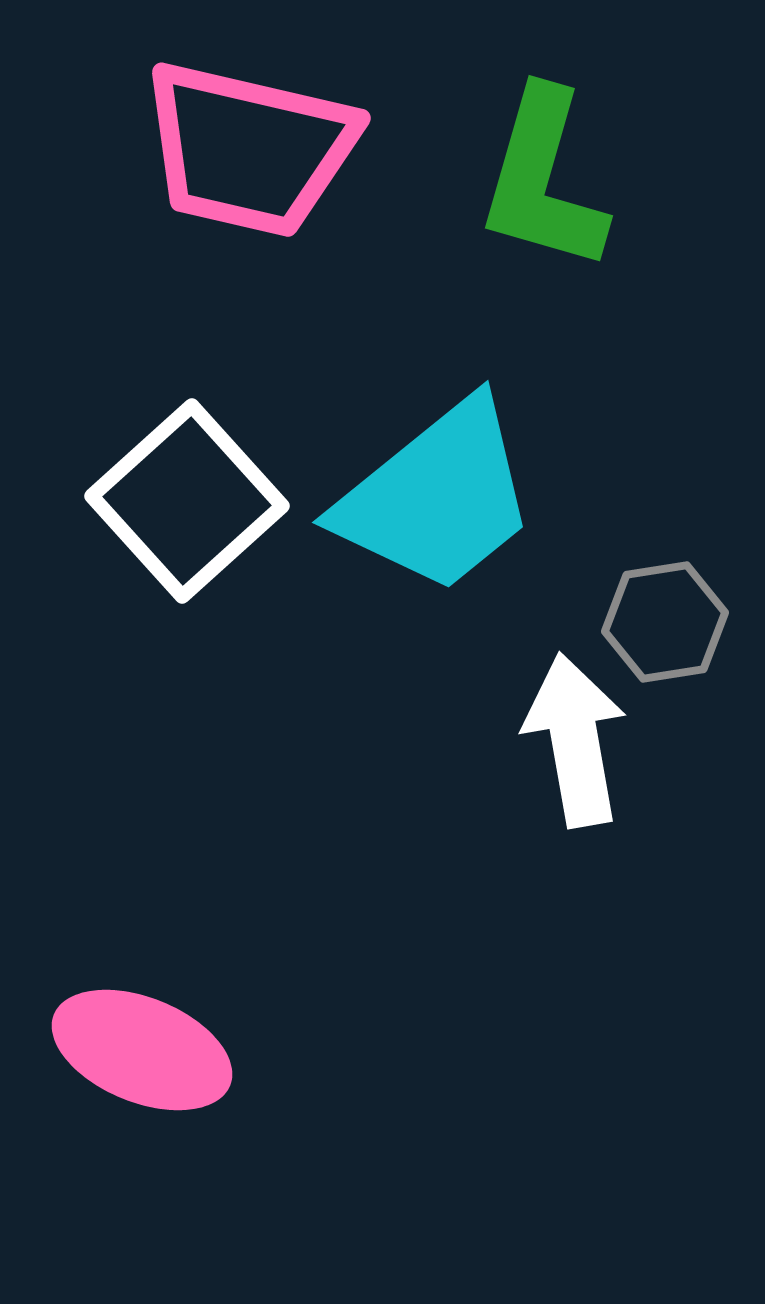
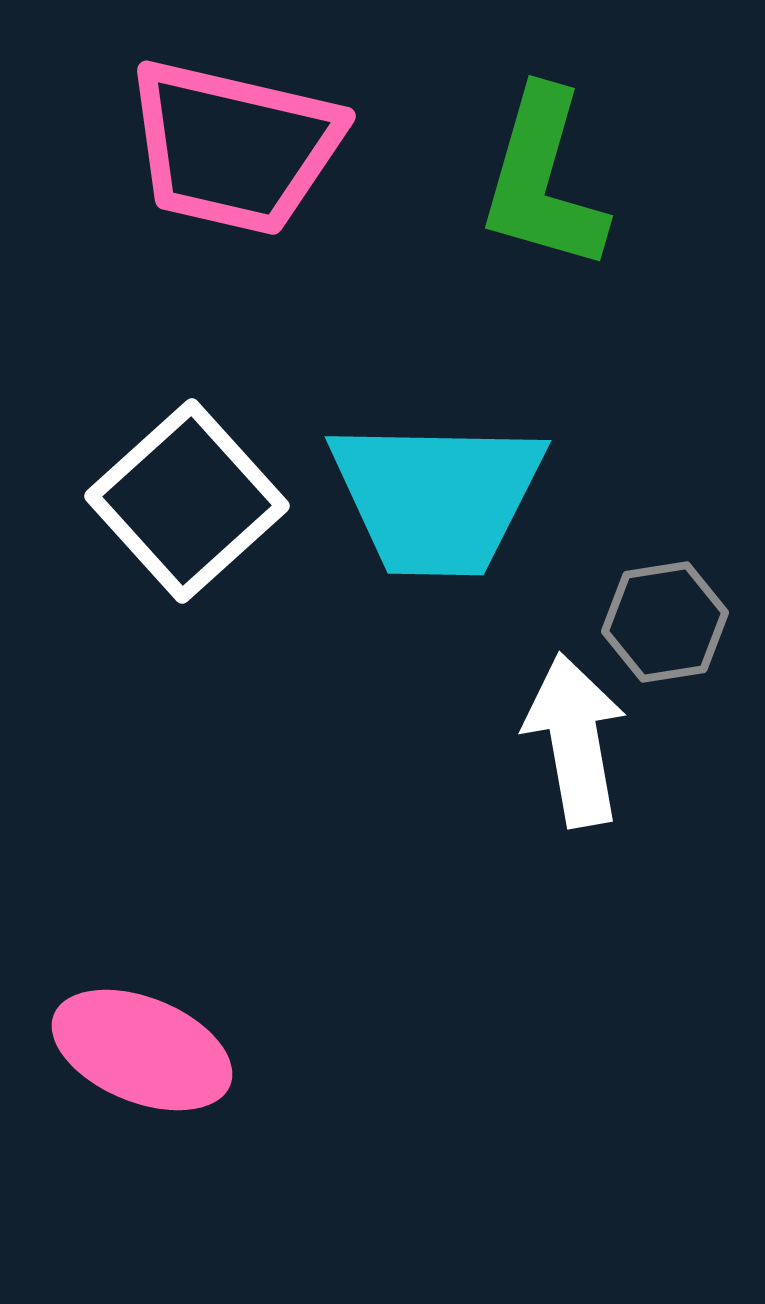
pink trapezoid: moved 15 px left, 2 px up
cyan trapezoid: rotated 40 degrees clockwise
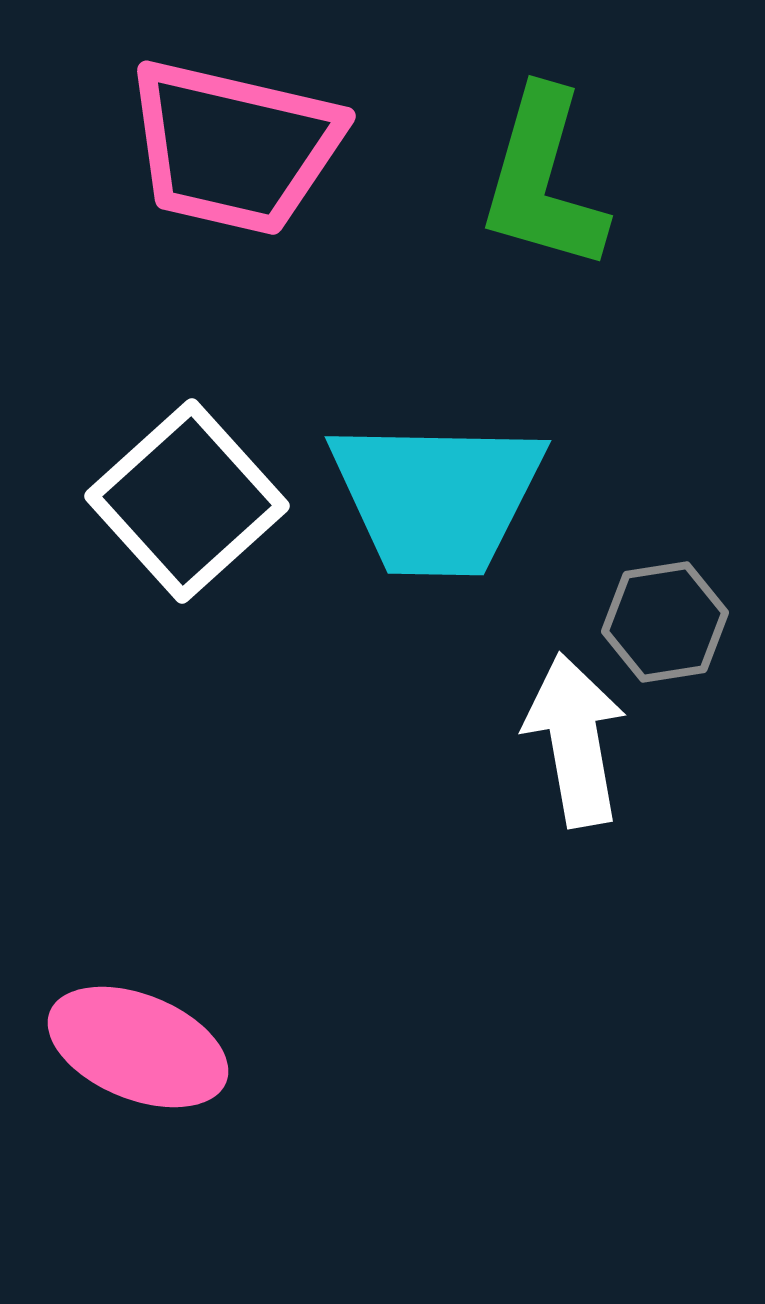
pink ellipse: moved 4 px left, 3 px up
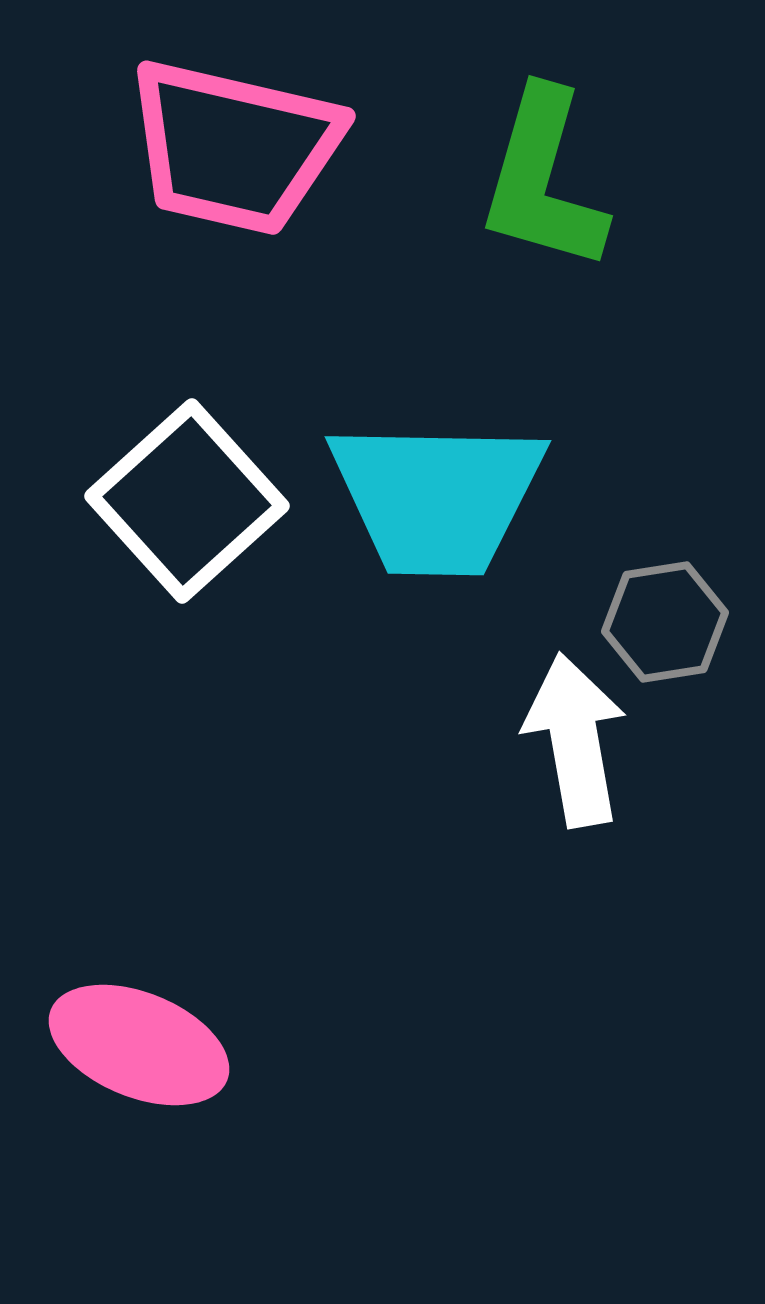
pink ellipse: moved 1 px right, 2 px up
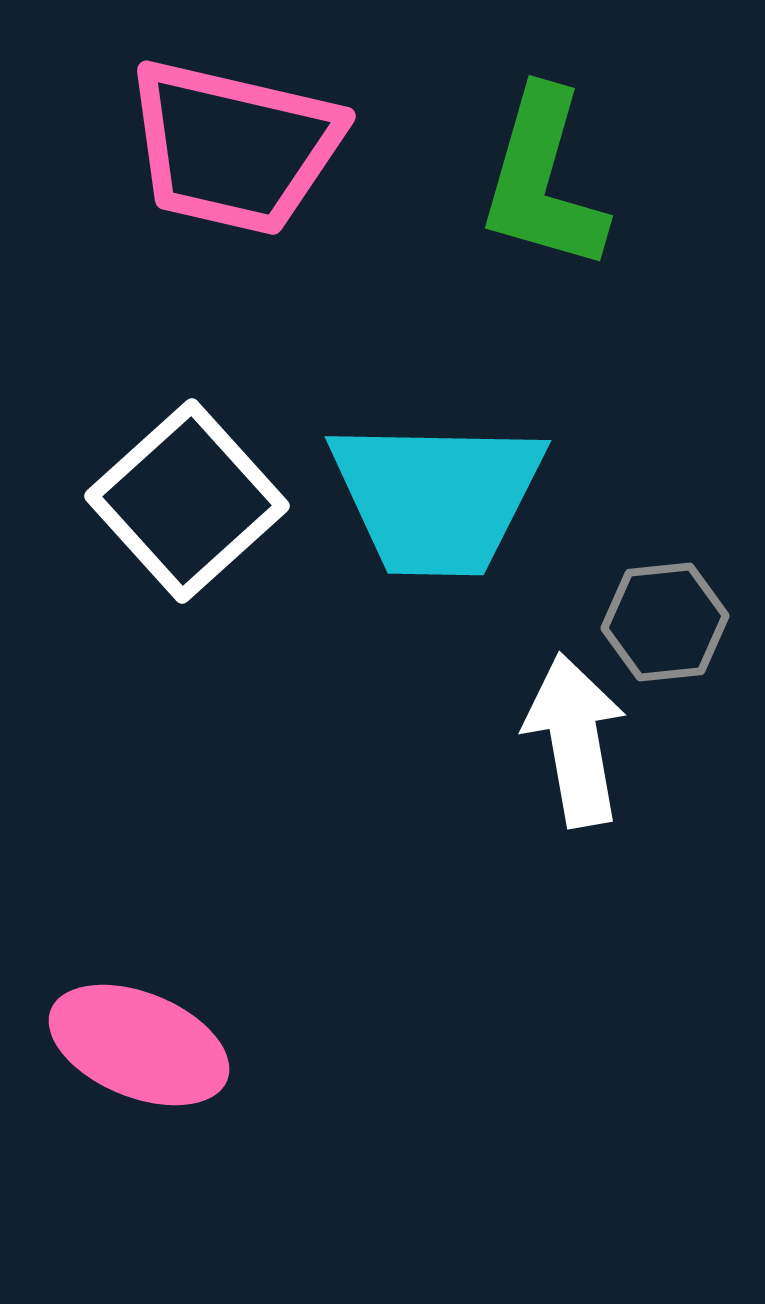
gray hexagon: rotated 3 degrees clockwise
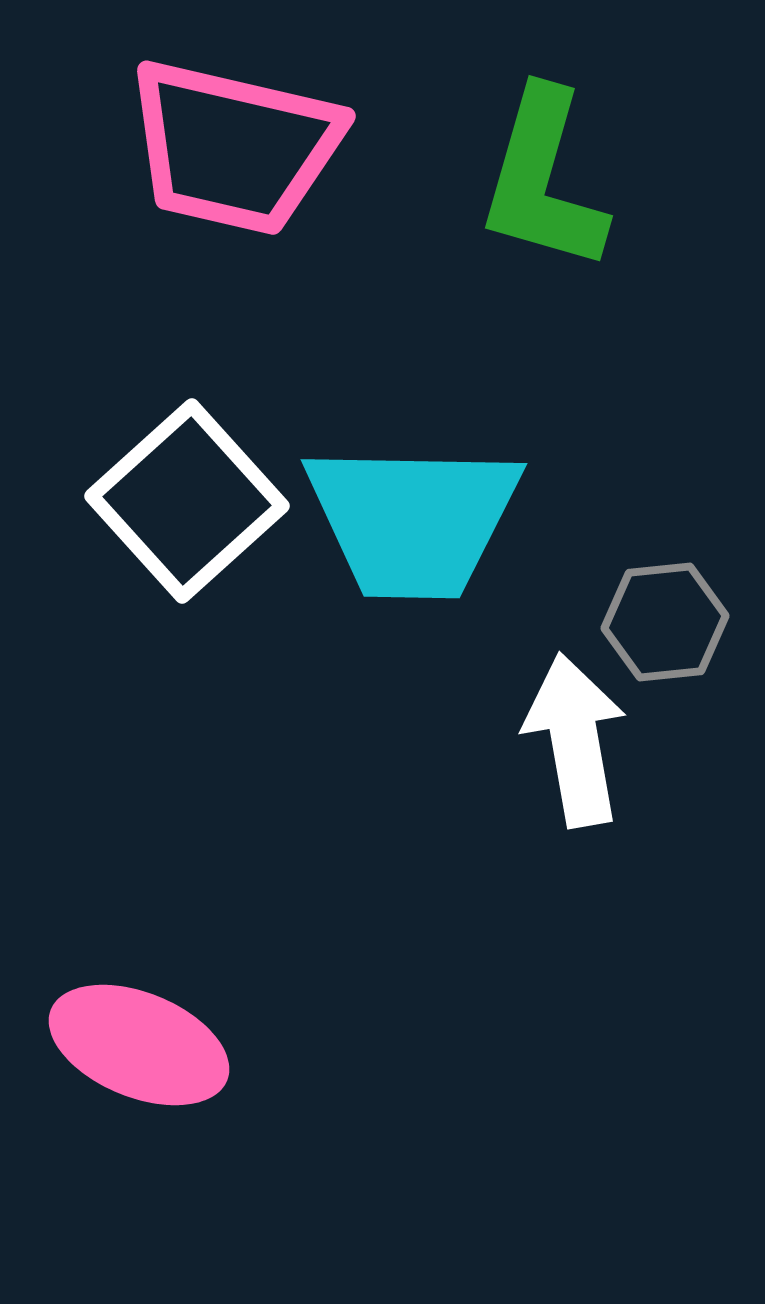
cyan trapezoid: moved 24 px left, 23 px down
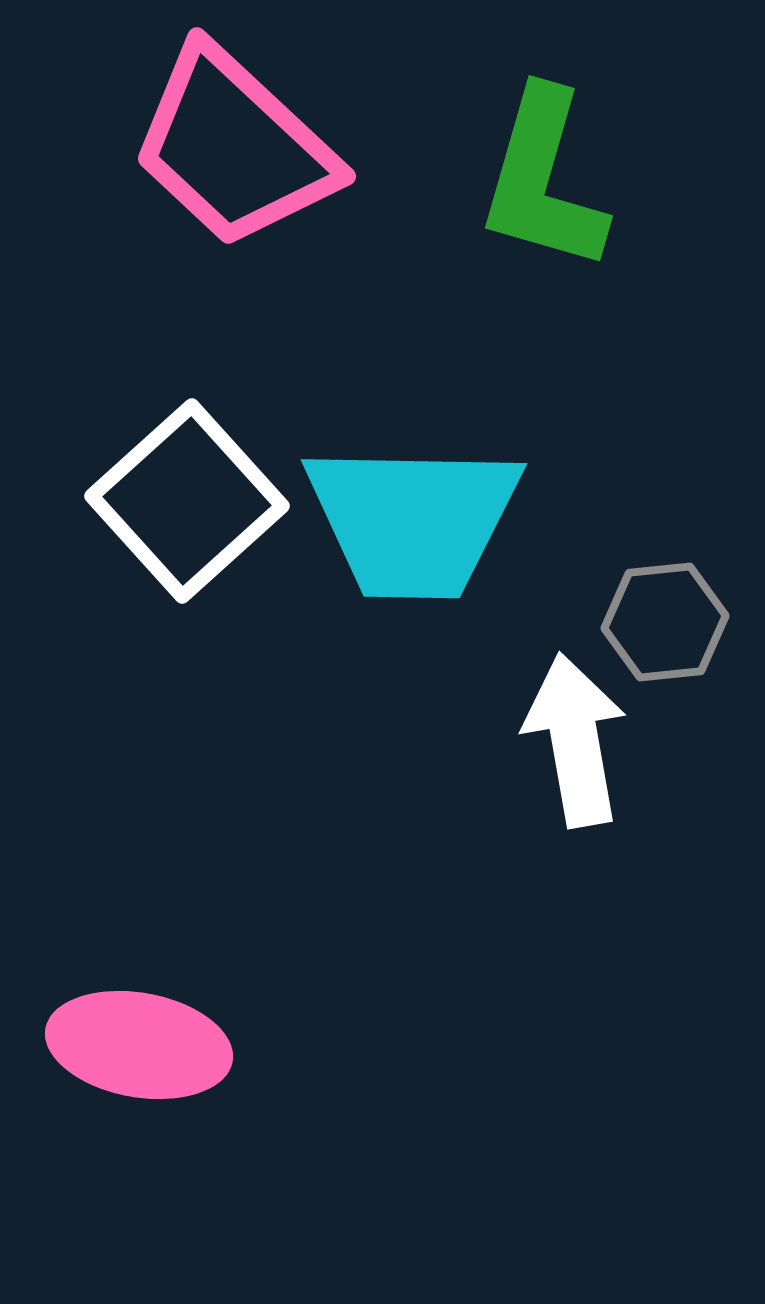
pink trapezoid: rotated 30 degrees clockwise
pink ellipse: rotated 12 degrees counterclockwise
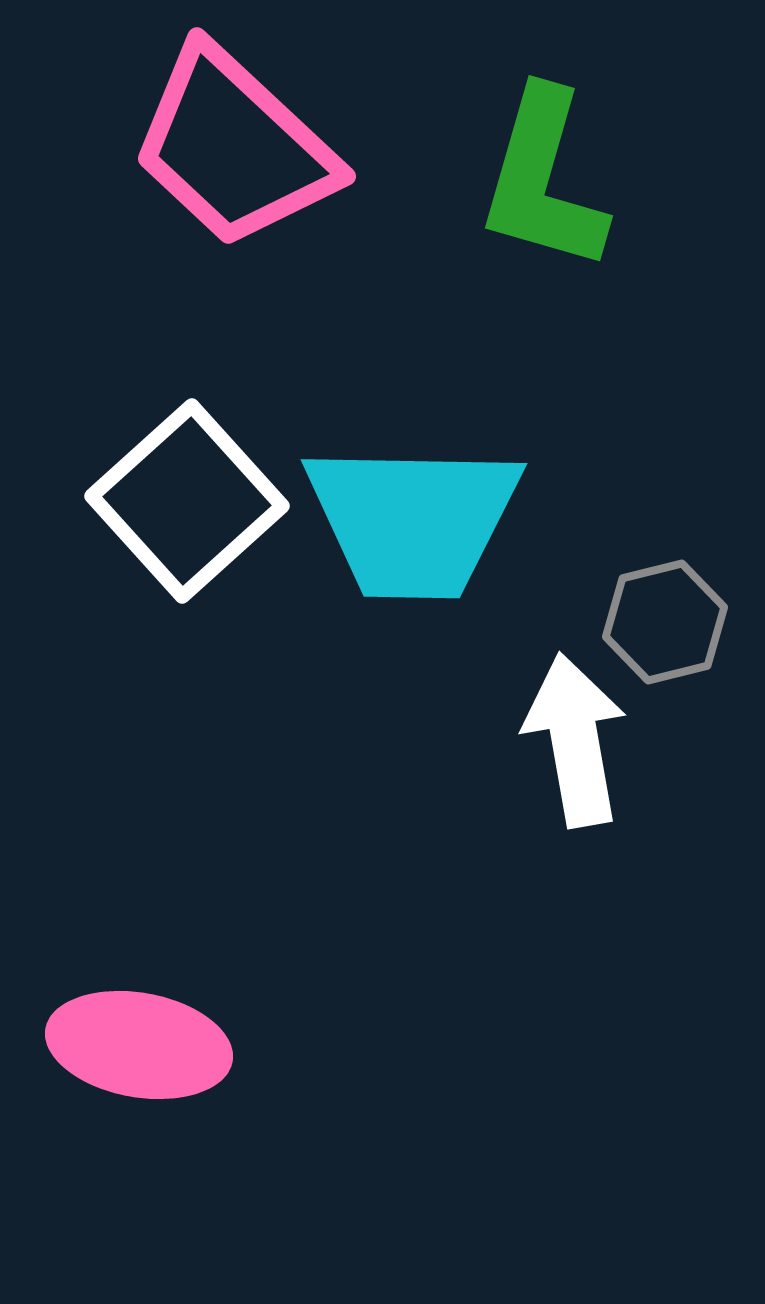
gray hexagon: rotated 8 degrees counterclockwise
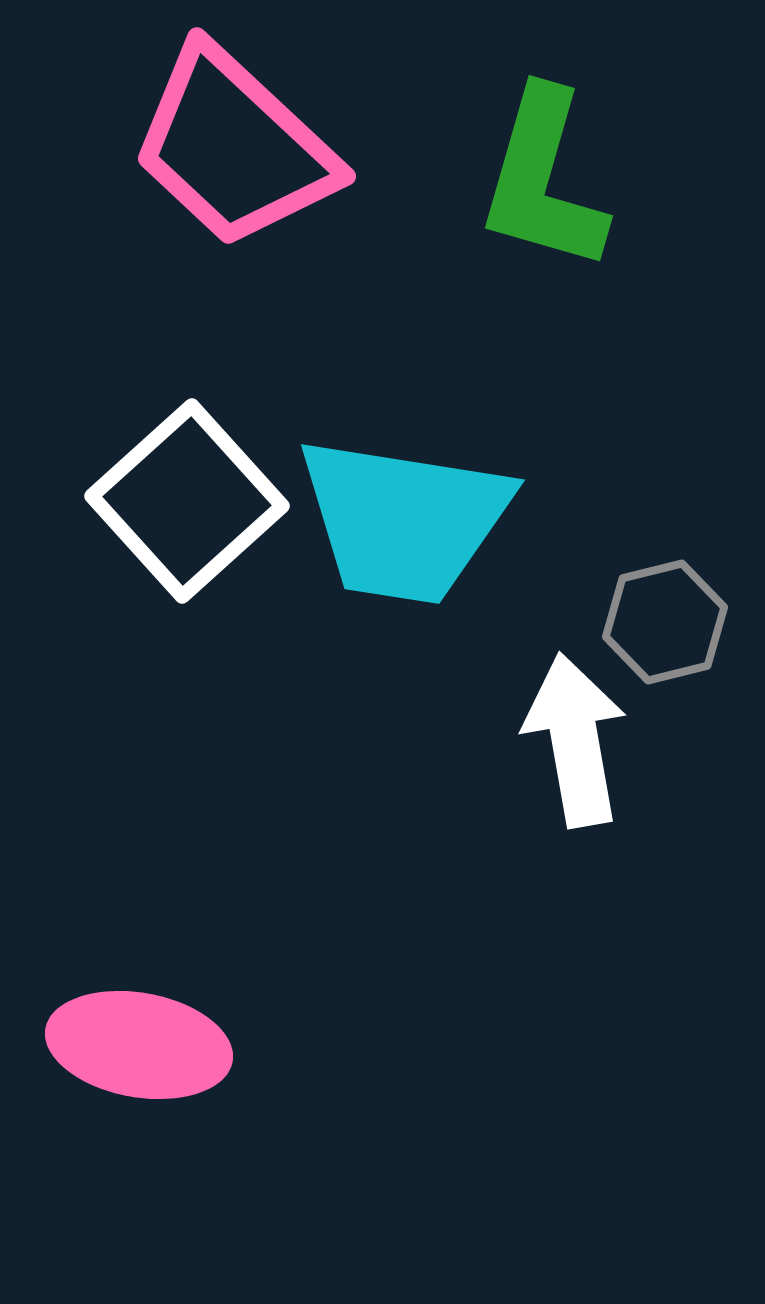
cyan trapezoid: moved 9 px left; rotated 8 degrees clockwise
